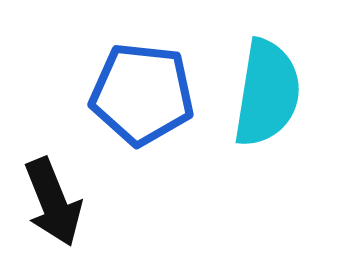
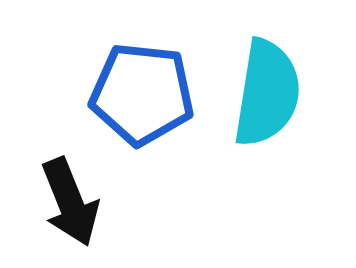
black arrow: moved 17 px right
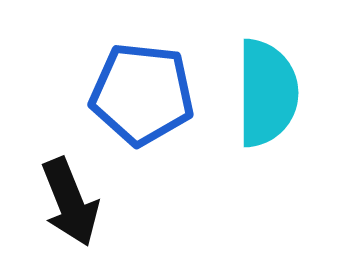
cyan semicircle: rotated 9 degrees counterclockwise
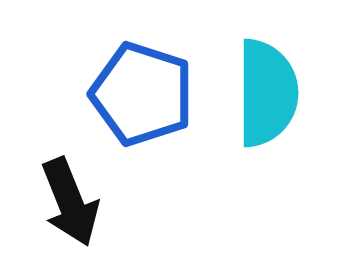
blue pentagon: rotated 12 degrees clockwise
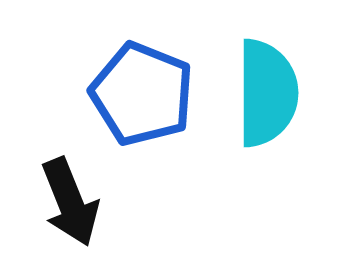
blue pentagon: rotated 4 degrees clockwise
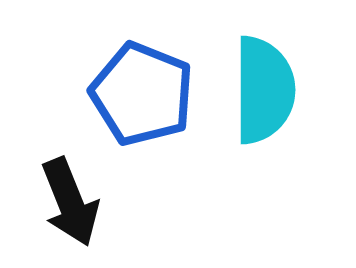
cyan semicircle: moved 3 px left, 3 px up
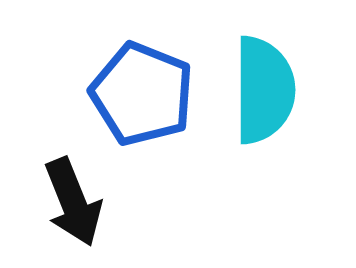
black arrow: moved 3 px right
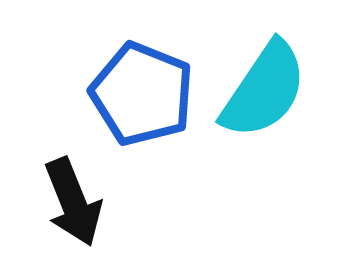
cyan semicircle: rotated 34 degrees clockwise
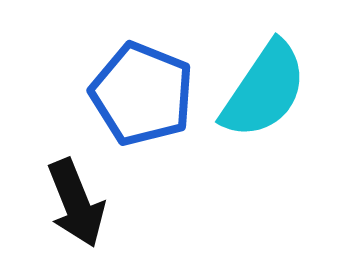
black arrow: moved 3 px right, 1 px down
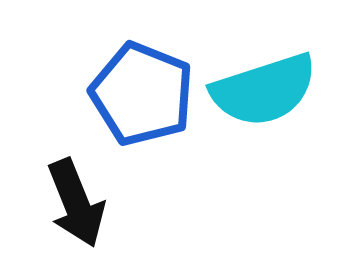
cyan semicircle: rotated 38 degrees clockwise
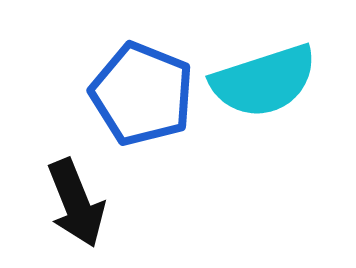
cyan semicircle: moved 9 px up
